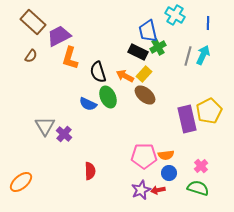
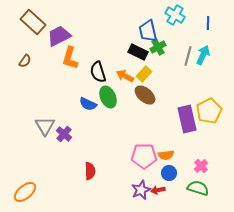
brown semicircle: moved 6 px left, 5 px down
orange ellipse: moved 4 px right, 10 px down
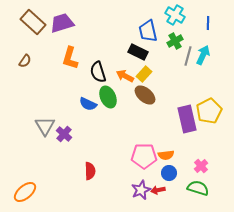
purple trapezoid: moved 3 px right, 13 px up; rotated 10 degrees clockwise
green cross: moved 17 px right, 6 px up
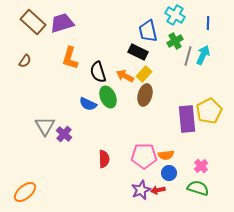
brown ellipse: rotated 65 degrees clockwise
purple rectangle: rotated 8 degrees clockwise
red semicircle: moved 14 px right, 12 px up
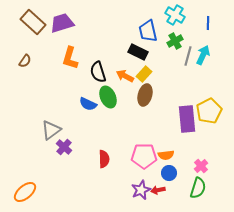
gray triangle: moved 6 px right, 4 px down; rotated 25 degrees clockwise
purple cross: moved 13 px down
green semicircle: rotated 90 degrees clockwise
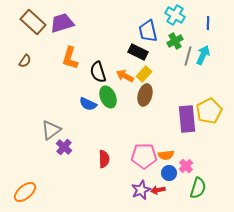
pink cross: moved 15 px left
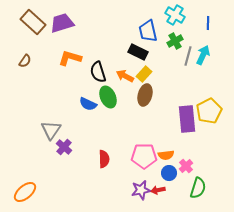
orange L-shape: rotated 90 degrees clockwise
gray triangle: rotated 20 degrees counterclockwise
purple star: rotated 12 degrees clockwise
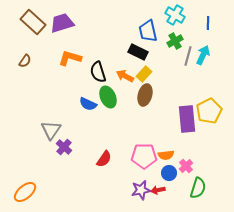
red semicircle: rotated 36 degrees clockwise
